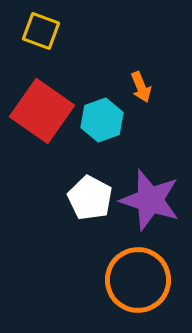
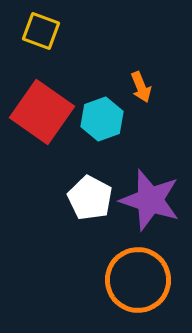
red square: moved 1 px down
cyan hexagon: moved 1 px up
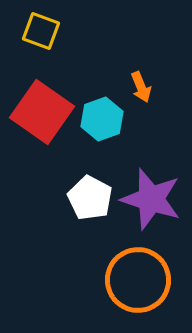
purple star: moved 1 px right, 1 px up
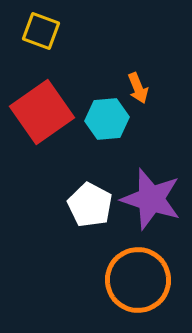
orange arrow: moved 3 px left, 1 px down
red square: rotated 20 degrees clockwise
cyan hexagon: moved 5 px right; rotated 15 degrees clockwise
white pentagon: moved 7 px down
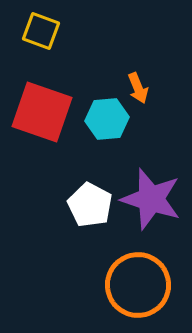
red square: rotated 36 degrees counterclockwise
orange circle: moved 5 px down
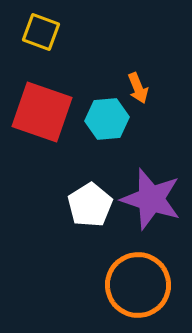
yellow square: moved 1 px down
white pentagon: rotated 12 degrees clockwise
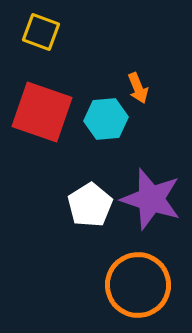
cyan hexagon: moved 1 px left
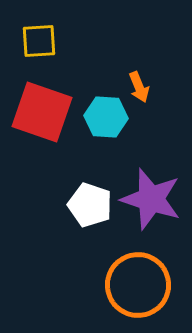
yellow square: moved 2 px left, 9 px down; rotated 24 degrees counterclockwise
orange arrow: moved 1 px right, 1 px up
cyan hexagon: moved 2 px up; rotated 9 degrees clockwise
white pentagon: rotated 21 degrees counterclockwise
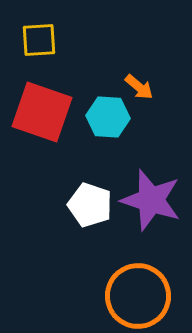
yellow square: moved 1 px up
orange arrow: rotated 28 degrees counterclockwise
cyan hexagon: moved 2 px right
purple star: moved 1 px down
orange circle: moved 11 px down
